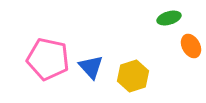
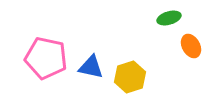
pink pentagon: moved 2 px left, 1 px up
blue triangle: rotated 36 degrees counterclockwise
yellow hexagon: moved 3 px left, 1 px down
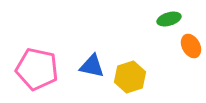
green ellipse: moved 1 px down
pink pentagon: moved 9 px left, 11 px down
blue triangle: moved 1 px right, 1 px up
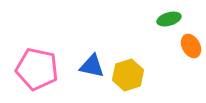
yellow hexagon: moved 2 px left, 2 px up
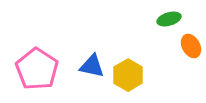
pink pentagon: rotated 21 degrees clockwise
yellow hexagon: rotated 12 degrees counterclockwise
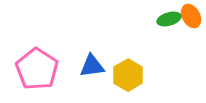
orange ellipse: moved 30 px up
blue triangle: rotated 20 degrees counterclockwise
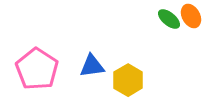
green ellipse: rotated 55 degrees clockwise
yellow hexagon: moved 5 px down
